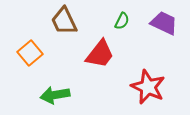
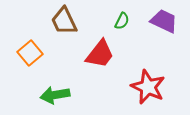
purple trapezoid: moved 2 px up
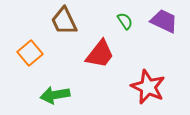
green semicircle: moved 3 px right; rotated 60 degrees counterclockwise
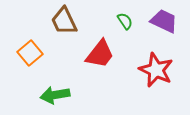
red star: moved 8 px right, 17 px up
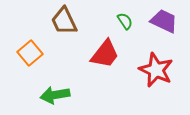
red trapezoid: moved 5 px right
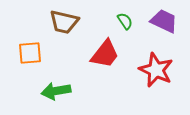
brown trapezoid: moved 1 px down; rotated 52 degrees counterclockwise
orange square: rotated 35 degrees clockwise
green arrow: moved 1 px right, 4 px up
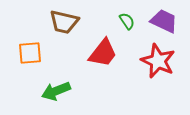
green semicircle: moved 2 px right
red trapezoid: moved 2 px left, 1 px up
red star: moved 2 px right, 9 px up
green arrow: rotated 12 degrees counterclockwise
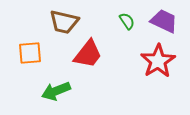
red trapezoid: moved 15 px left, 1 px down
red star: rotated 16 degrees clockwise
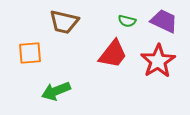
green semicircle: rotated 138 degrees clockwise
red trapezoid: moved 25 px right
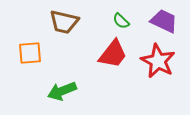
green semicircle: moved 6 px left; rotated 30 degrees clockwise
red star: rotated 12 degrees counterclockwise
green arrow: moved 6 px right
